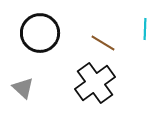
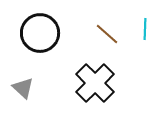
brown line: moved 4 px right, 9 px up; rotated 10 degrees clockwise
black cross: rotated 9 degrees counterclockwise
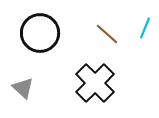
cyan line: moved 1 px up; rotated 20 degrees clockwise
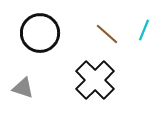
cyan line: moved 1 px left, 2 px down
black cross: moved 3 px up
gray triangle: rotated 25 degrees counterclockwise
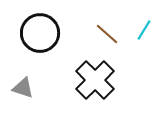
cyan line: rotated 10 degrees clockwise
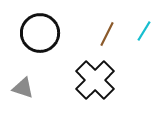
cyan line: moved 1 px down
brown line: rotated 75 degrees clockwise
